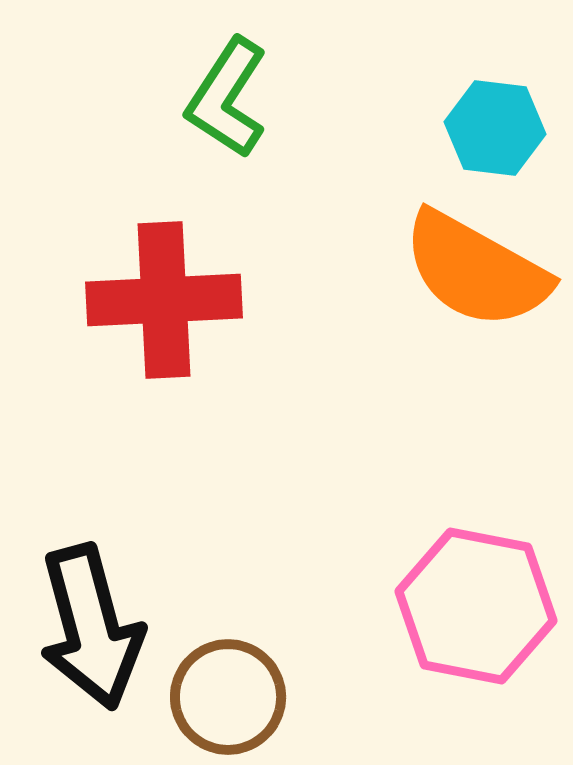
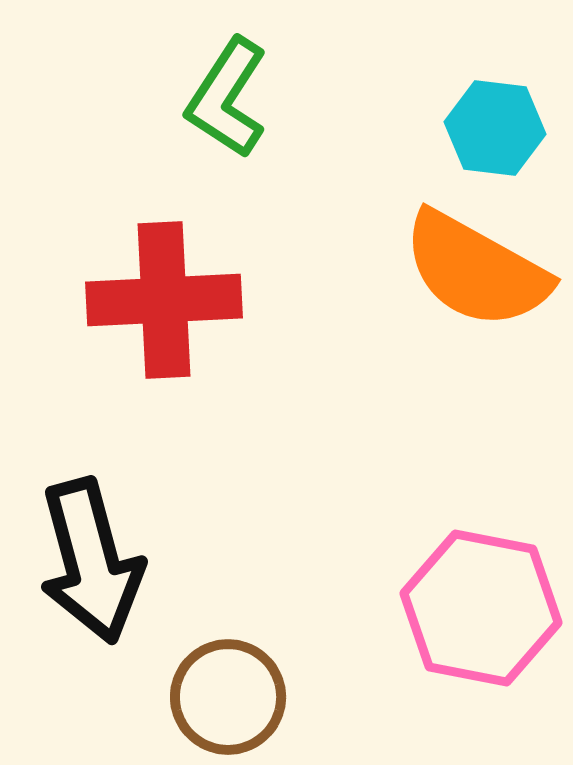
pink hexagon: moved 5 px right, 2 px down
black arrow: moved 66 px up
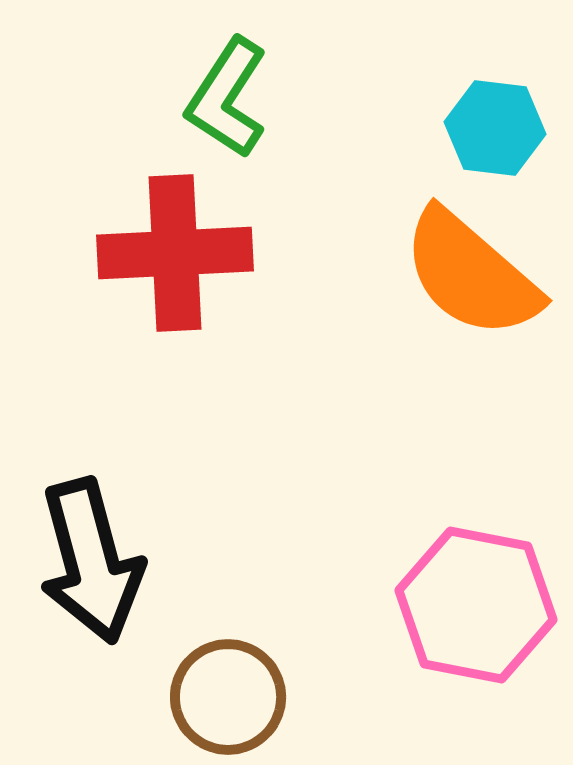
orange semicircle: moved 5 px left, 4 px down; rotated 12 degrees clockwise
red cross: moved 11 px right, 47 px up
pink hexagon: moved 5 px left, 3 px up
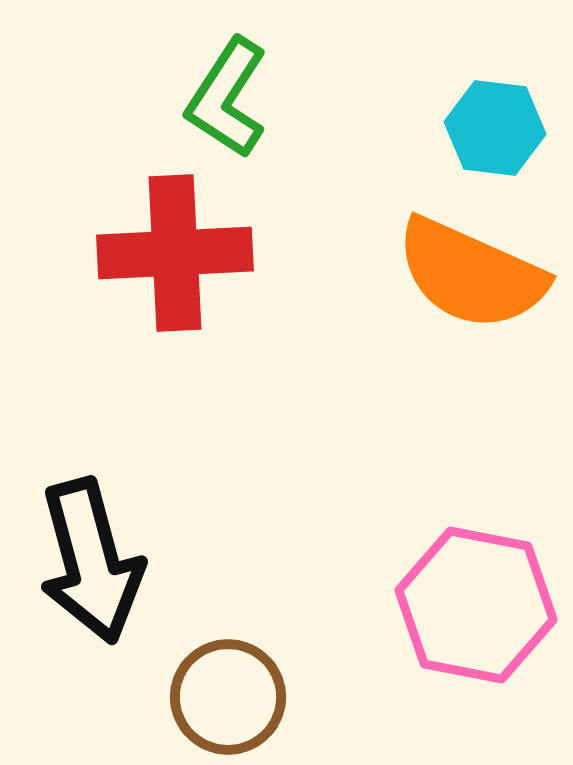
orange semicircle: rotated 17 degrees counterclockwise
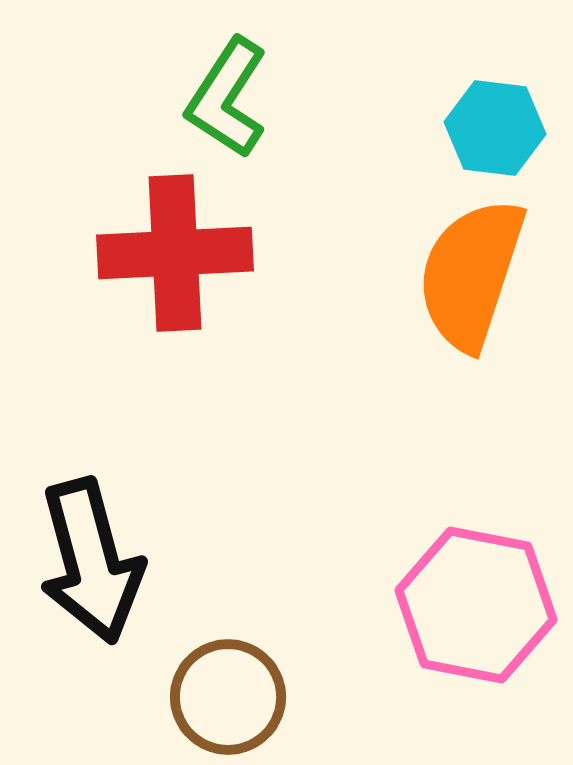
orange semicircle: rotated 84 degrees clockwise
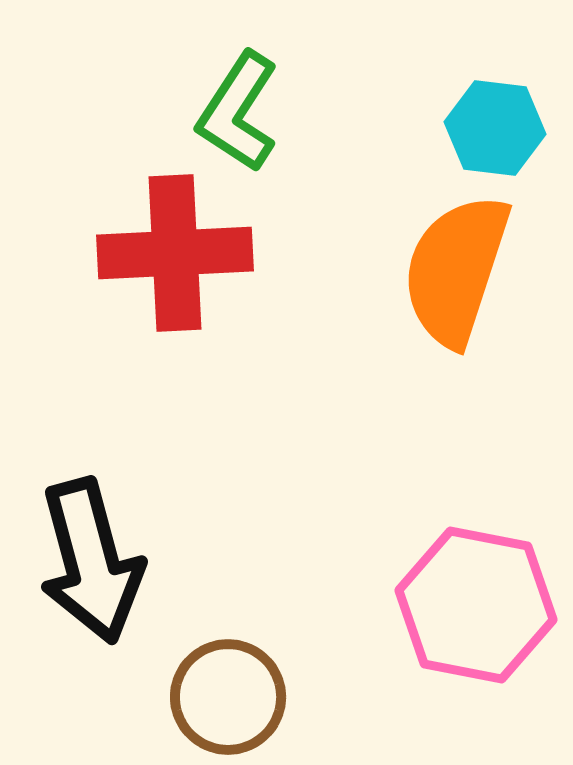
green L-shape: moved 11 px right, 14 px down
orange semicircle: moved 15 px left, 4 px up
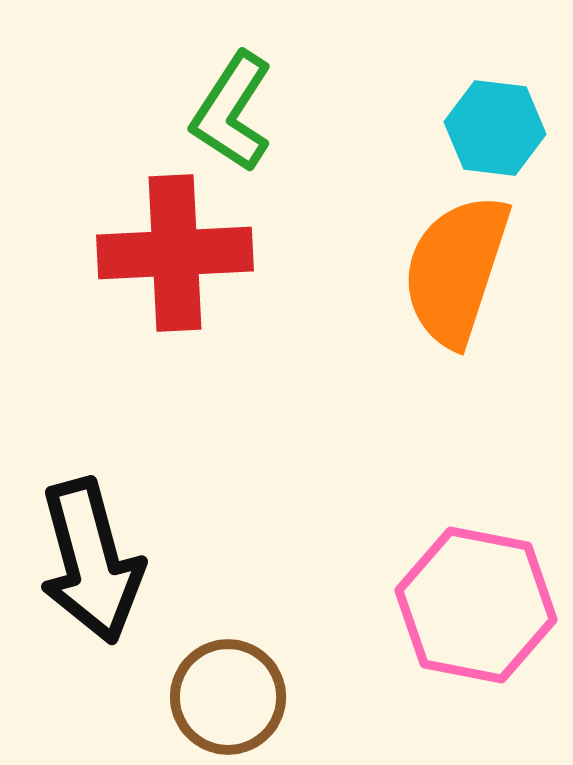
green L-shape: moved 6 px left
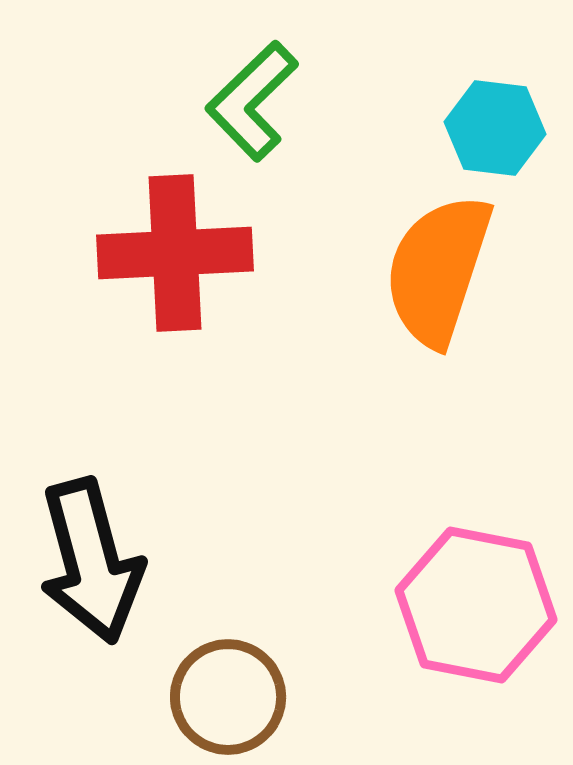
green L-shape: moved 20 px right, 11 px up; rotated 13 degrees clockwise
orange semicircle: moved 18 px left
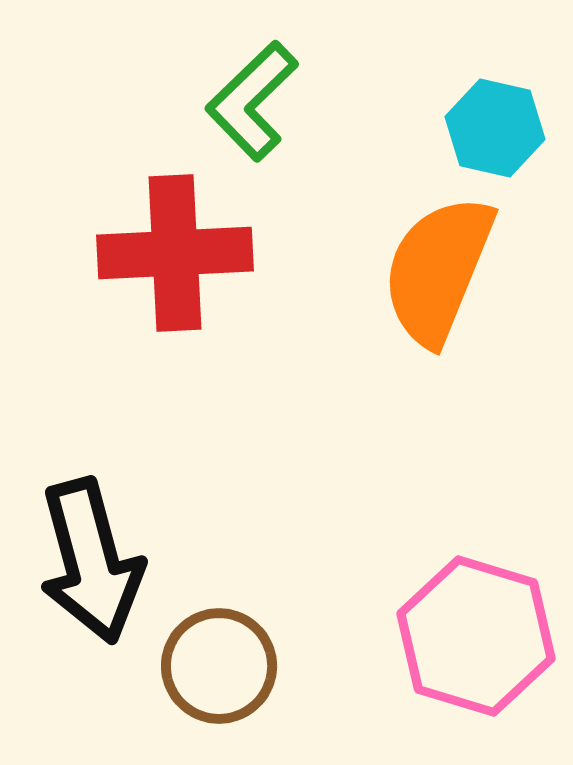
cyan hexagon: rotated 6 degrees clockwise
orange semicircle: rotated 4 degrees clockwise
pink hexagon: moved 31 px down; rotated 6 degrees clockwise
brown circle: moved 9 px left, 31 px up
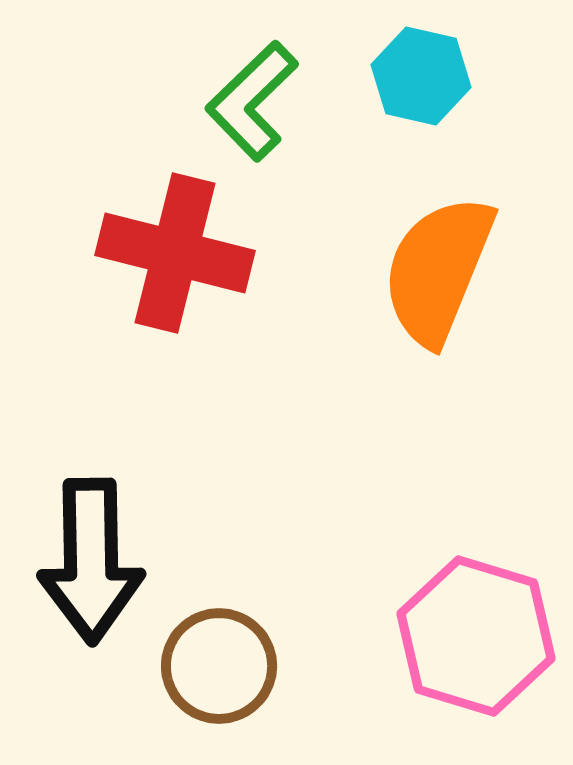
cyan hexagon: moved 74 px left, 52 px up
red cross: rotated 17 degrees clockwise
black arrow: rotated 14 degrees clockwise
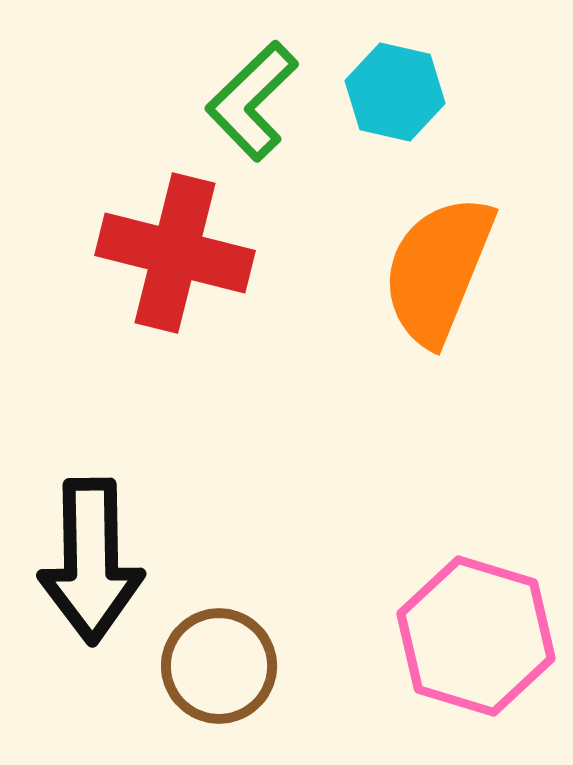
cyan hexagon: moved 26 px left, 16 px down
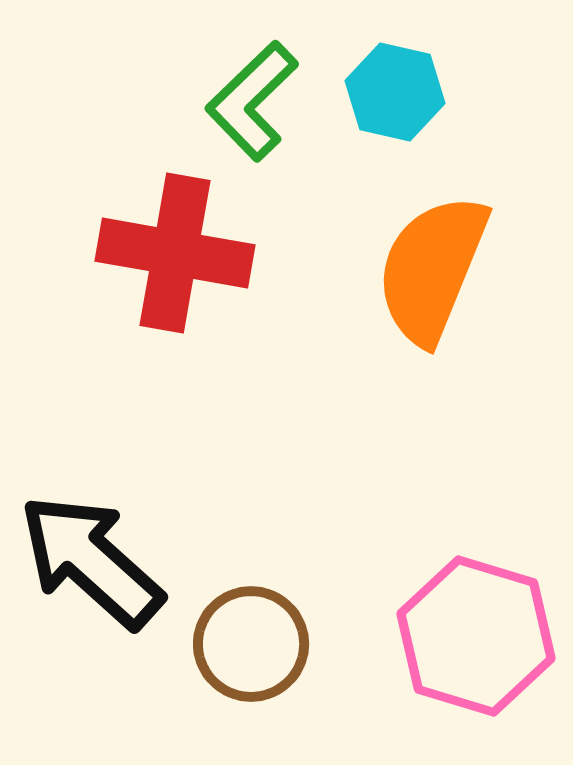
red cross: rotated 4 degrees counterclockwise
orange semicircle: moved 6 px left, 1 px up
black arrow: rotated 133 degrees clockwise
brown circle: moved 32 px right, 22 px up
